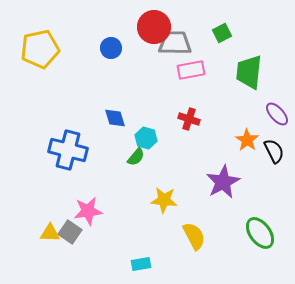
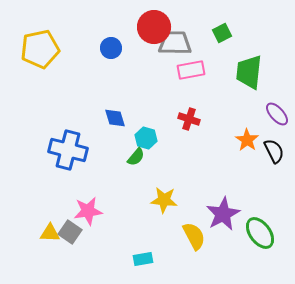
purple star: moved 32 px down
cyan rectangle: moved 2 px right, 5 px up
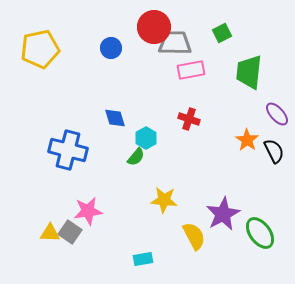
cyan hexagon: rotated 15 degrees clockwise
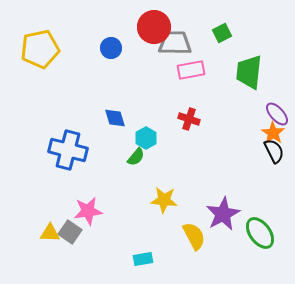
orange star: moved 26 px right, 7 px up
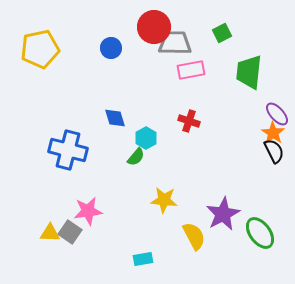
red cross: moved 2 px down
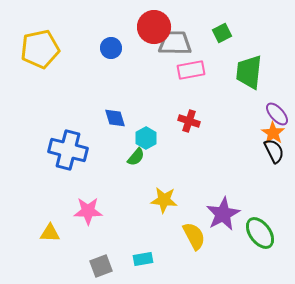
pink star: rotated 8 degrees clockwise
gray square: moved 31 px right, 34 px down; rotated 35 degrees clockwise
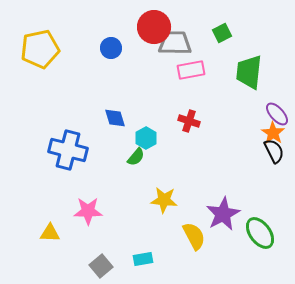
gray square: rotated 20 degrees counterclockwise
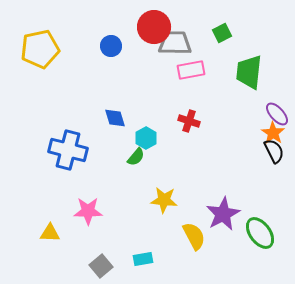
blue circle: moved 2 px up
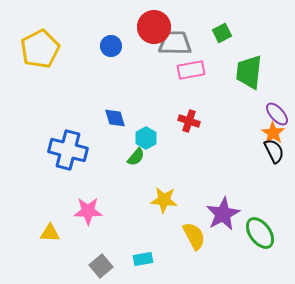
yellow pentagon: rotated 15 degrees counterclockwise
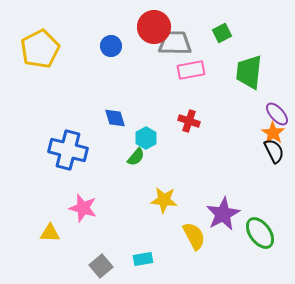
pink star: moved 5 px left, 3 px up; rotated 16 degrees clockwise
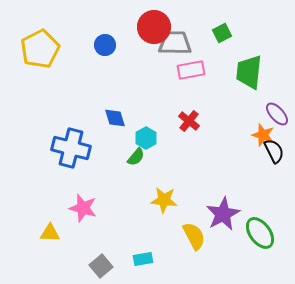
blue circle: moved 6 px left, 1 px up
red cross: rotated 20 degrees clockwise
orange star: moved 10 px left, 2 px down; rotated 15 degrees counterclockwise
blue cross: moved 3 px right, 2 px up
